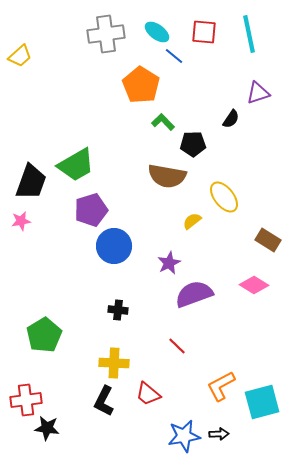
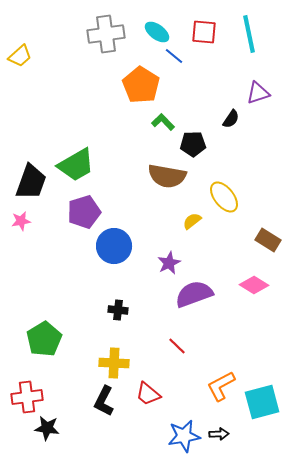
purple pentagon: moved 7 px left, 2 px down
green pentagon: moved 4 px down
red cross: moved 1 px right, 3 px up
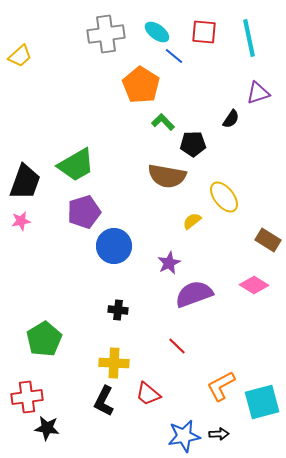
cyan line: moved 4 px down
black trapezoid: moved 6 px left
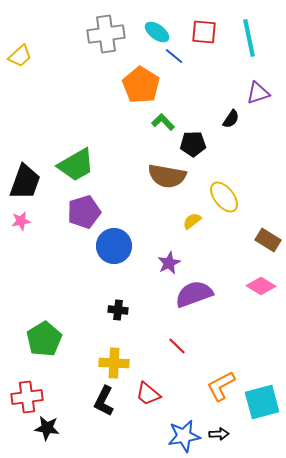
pink diamond: moved 7 px right, 1 px down
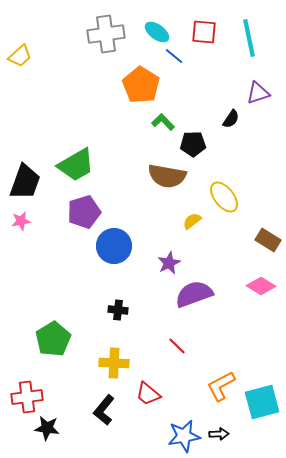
green pentagon: moved 9 px right
black L-shape: moved 9 px down; rotated 12 degrees clockwise
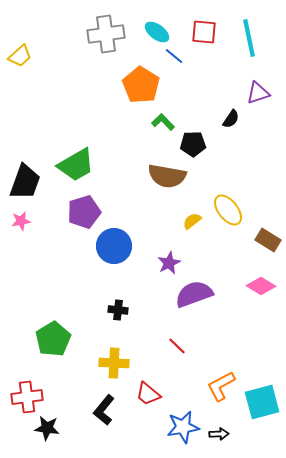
yellow ellipse: moved 4 px right, 13 px down
blue star: moved 1 px left, 9 px up
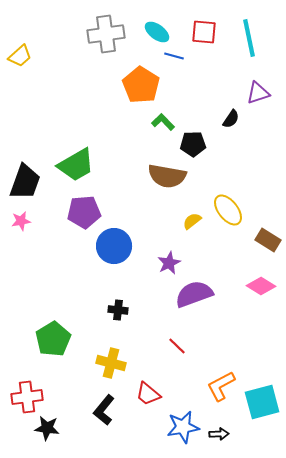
blue line: rotated 24 degrees counterclockwise
purple pentagon: rotated 12 degrees clockwise
yellow cross: moved 3 px left; rotated 12 degrees clockwise
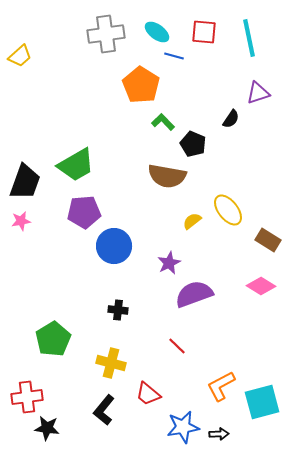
black pentagon: rotated 25 degrees clockwise
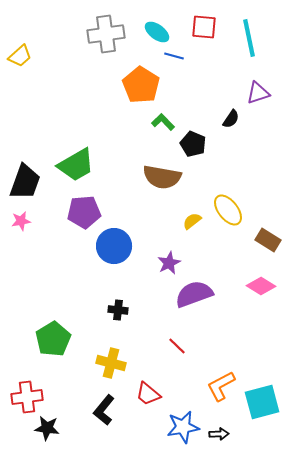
red square: moved 5 px up
brown semicircle: moved 5 px left, 1 px down
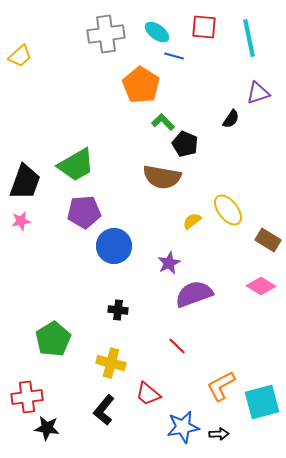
black pentagon: moved 8 px left
